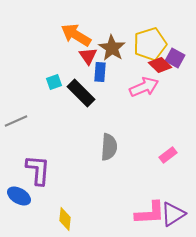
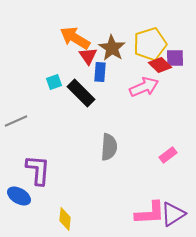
orange arrow: moved 1 px left, 3 px down
purple square: rotated 30 degrees counterclockwise
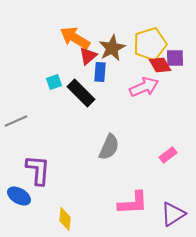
brown star: rotated 12 degrees clockwise
red triangle: rotated 24 degrees clockwise
red diamond: rotated 15 degrees clockwise
gray semicircle: rotated 20 degrees clockwise
pink L-shape: moved 17 px left, 10 px up
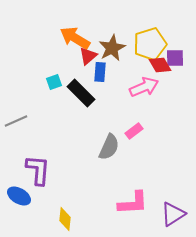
pink rectangle: moved 34 px left, 24 px up
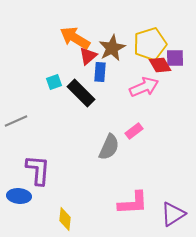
blue ellipse: rotated 25 degrees counterclockwise
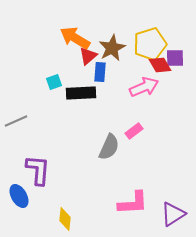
black rectangle: rotated 48 degrees counterclockwise
blue ellipse: rotated 55 degrees clockwise
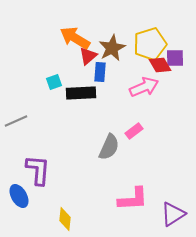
pink L-shape: moved 4 px up
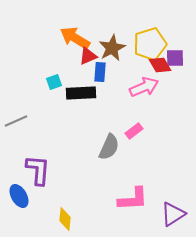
red triangle: rotated 18 degrees clockwise
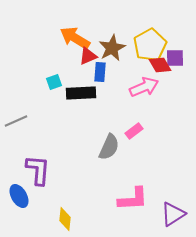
yellow pentagon: moved 1 px down; rotated 12 degrees counterclockwise
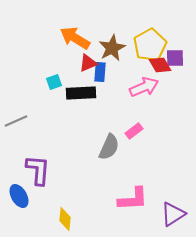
red triangle: moved 7 px down
